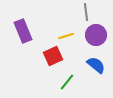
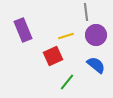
purple rectangle: moved 1 px up
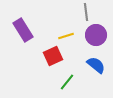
purple rectangle: rotated 10 degrees counterclockwise
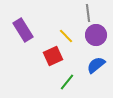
gray line: moved 2 px right, 1 px down
yellow line: rotated 63 degrees clockwise
blue semicircle: rotated 78 degrees counterclockwise
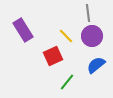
purple circle: moved 4 px left, 1 px down
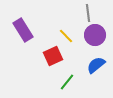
purple circle: moved 3 px right, 1 px up
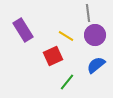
yellow line: rotated 14 degrees counterclockwise
